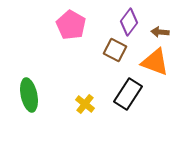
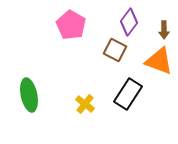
brown arrow: moved 4 px right, 2 px up; rotated 96 degrees counterclockwise
orange triangle: moved 4 px right, 1 px up
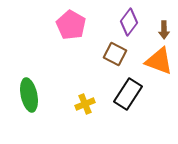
brown square: moved 4 px down
yellow cross: rotated 30 degrees clockwise
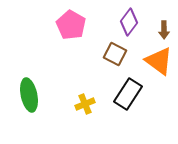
orange triangle: rotated 16 degrees clockwise
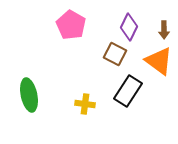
purple diamond: moved 5 px down; rotated 12 degrees counterclockwise
black rectangle: moved 3 px up
yellow cross: rotated 30 degrees clockwise
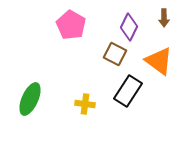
brown arrow: moved 12 px up
green ellipse: moved 1 px right, 4 px down; rotated 36 degrees clockwise
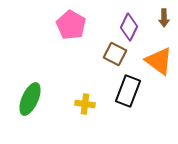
black rectangle: rotated 12 degrees counterclockwise
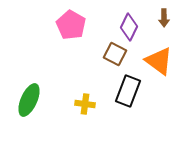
green ellipse: moved 1 px left, 1 px down
